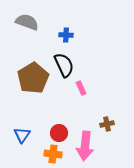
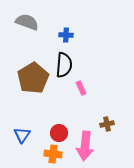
black semicircle: rotated 30 degrees clockwise
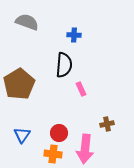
blue cross: moved 8 px right
brown pentagon: moved 14 px left, 6 px down
pink rectangle: moved 1 px down
pink arrow: moved 3 px down
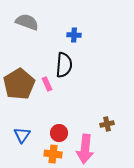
pink rectangle: moved 34 px left, 5 px up
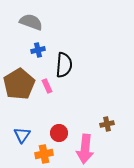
gray semicircle: moved 4 px right
blue cross: moved 36 px left, 15 px down; rotated 16 degrees counterclockwise
pink rectangle: moved 2 px down
orange cross: moved 9 px left; rotated 18 degrees counterclockwise
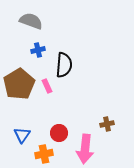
gray semicircle: moved 1 px up
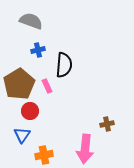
red circle: moved 29 px left, 22 px up
orange cross: moved 1 px down
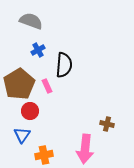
blue cross: rotated 16 degrees counterclockwise
brown cross: rotated 24 degrees clockwise
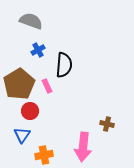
pink arrow: moved 2 px left, 2 px up
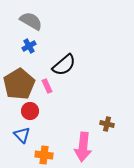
gray semicircle: rotated 10 degrees clockwise
blue cross: moved 9 px left, 4 px up
black semicircle: rotated 45 degrees clockwise
blue triangle: rotated 18 degrees counterclockwise
orange cross: rotated 18 degrees clockwise
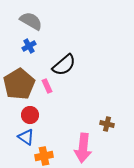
red circle: moved 4 px down
blue triangle: moved 4 px right, 2 px down; rotated 12 degrees counterclockwise
pink arrow: moved 1 px down
orange cross: moved 1 px down; rotated 18 degrees counterclockwise
